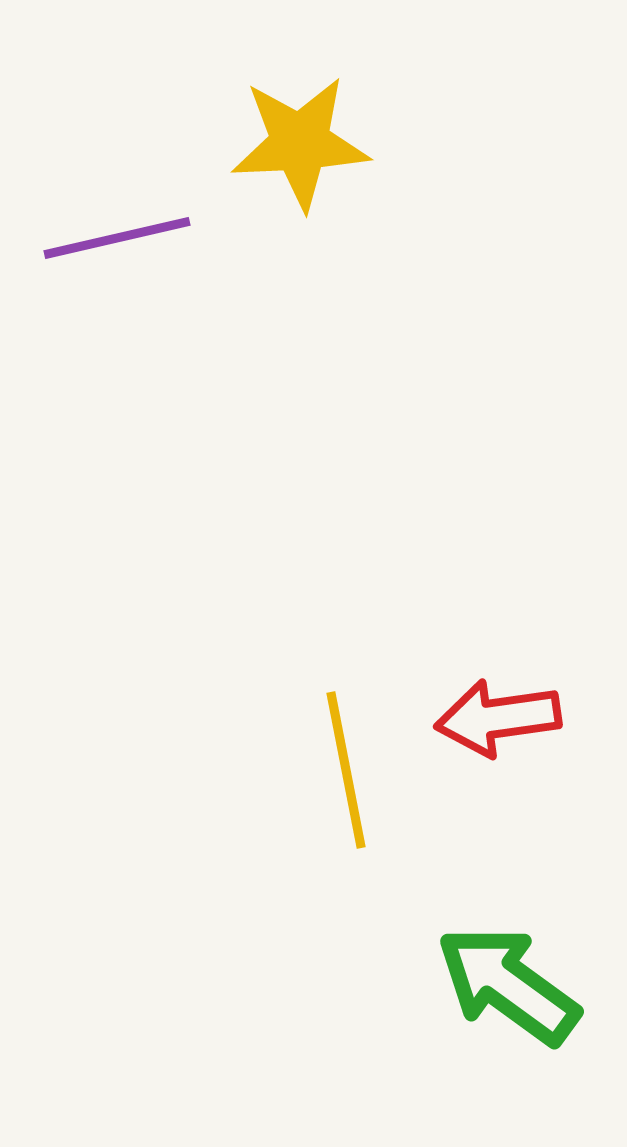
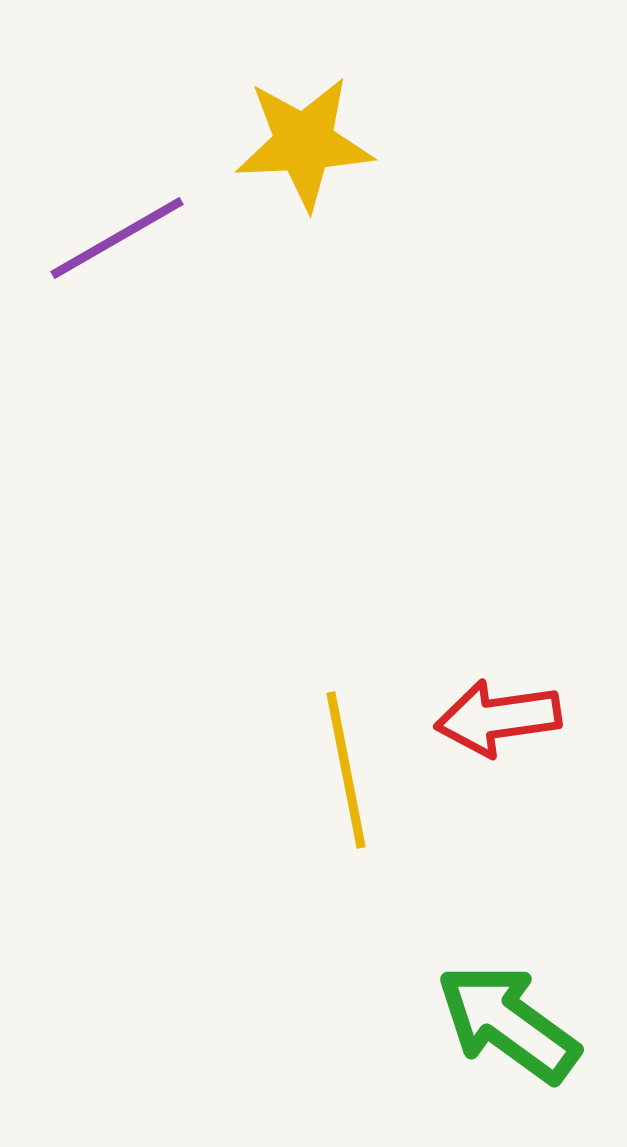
yellow star: moved 4 px right
purple line: rotated 17 degrees counterclockwise
green arrow: moved 38 px down
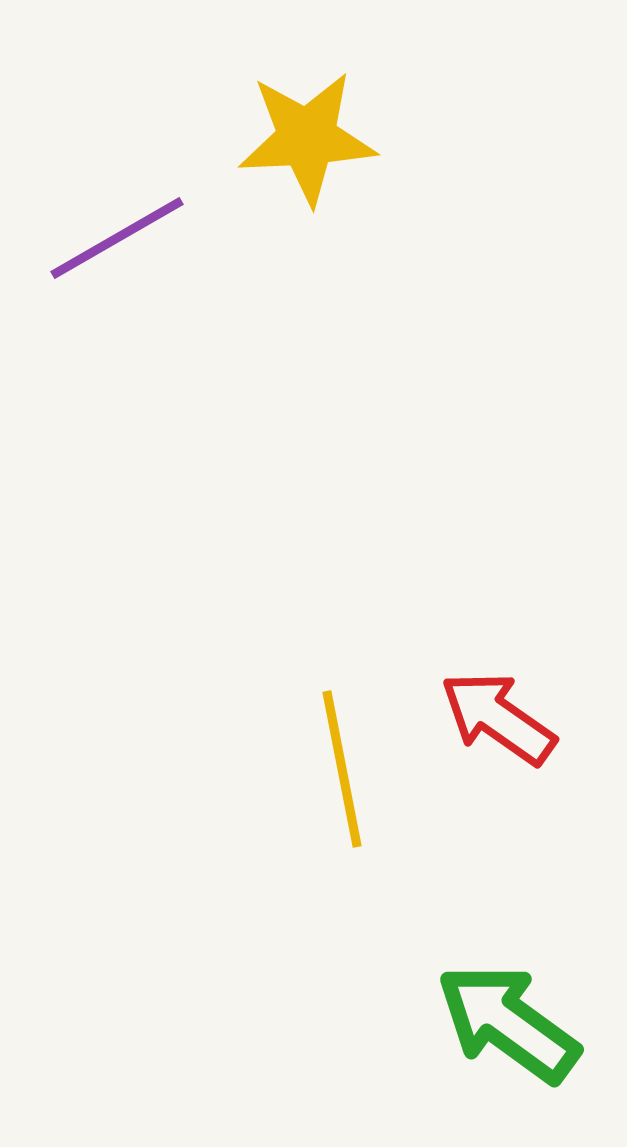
yellow star: moved 3 px right, 5 px up
red arrow: rotated 43 degrees clockwise
yellow line: moved 4 px left, 1 px up
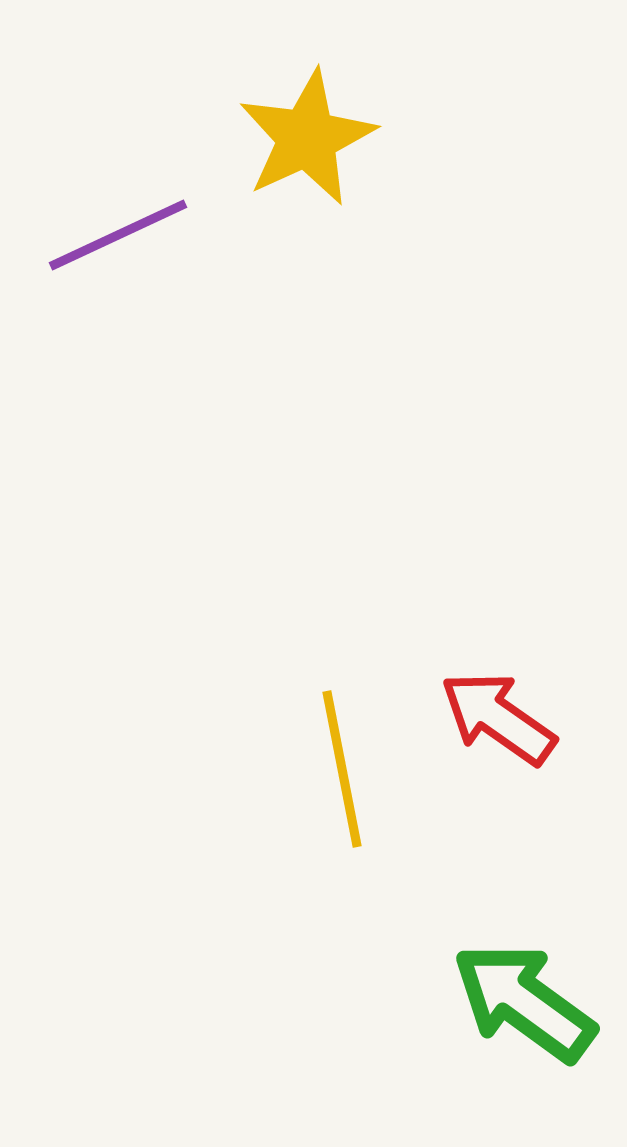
yellow star: rotated 22 degrees counterclockwise
purple line: moved 1 px right, 3 px up; rotated 5 degrees clockwise
green arrow: moved 16 px right, 21 px up
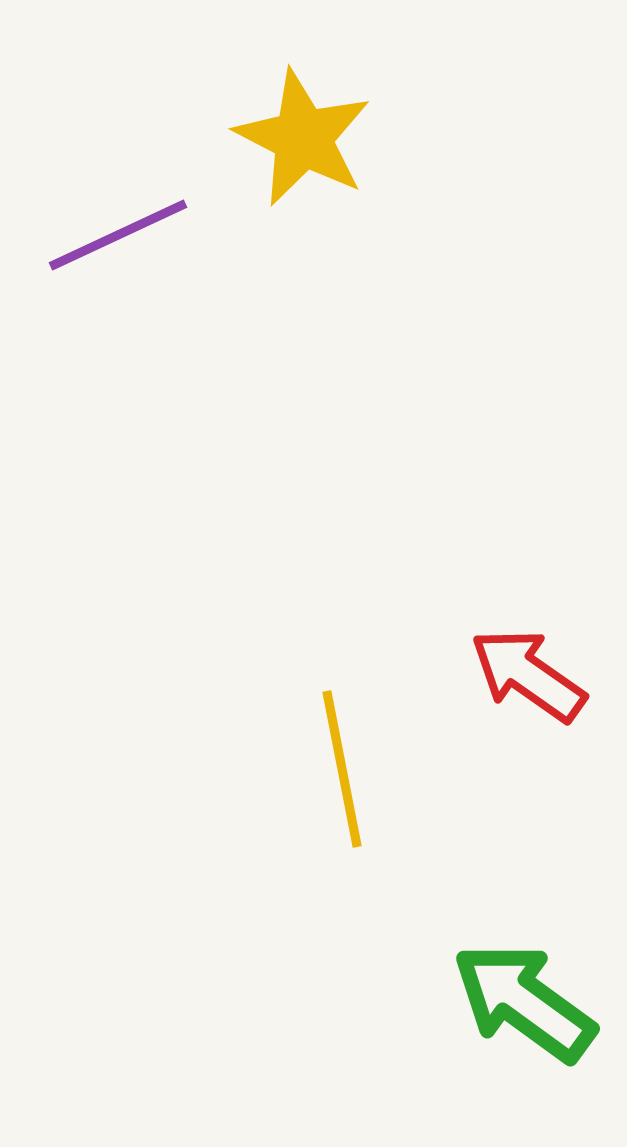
yellow star: moved 4 px left; rotated 20 degrees counterclockwise
red arrow: moved 30 px right, 43 px up
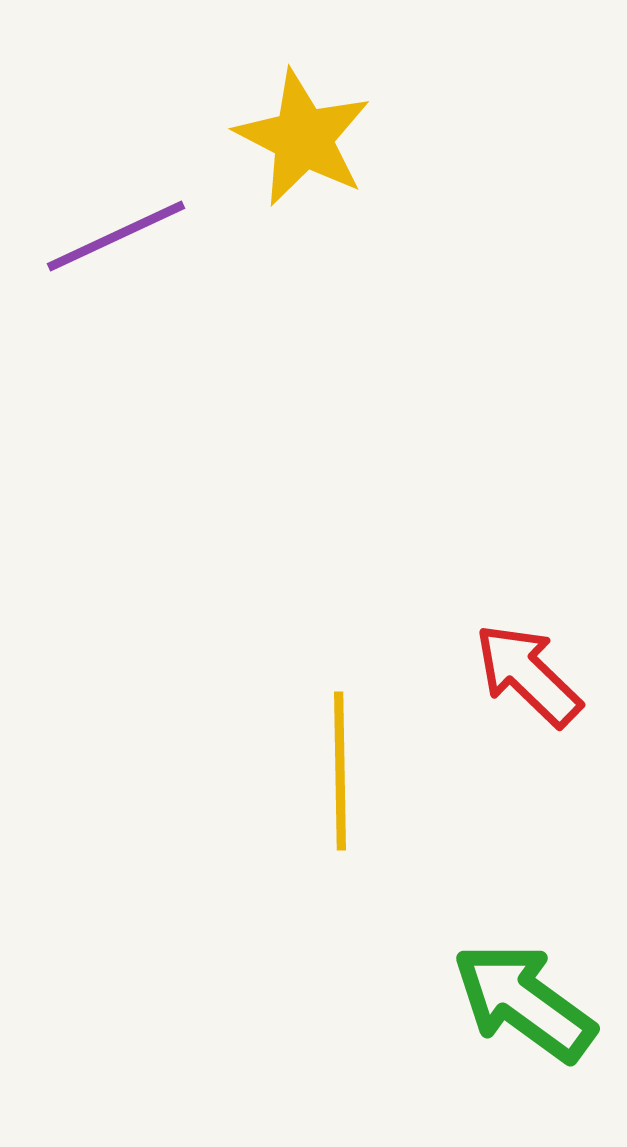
purple line: moved 2 px left, 1 px down
red arrow: rotated 9 degrees clockwise
yellow line: moved 2 px left, 2 px down; rotated 10 degrees clockwise
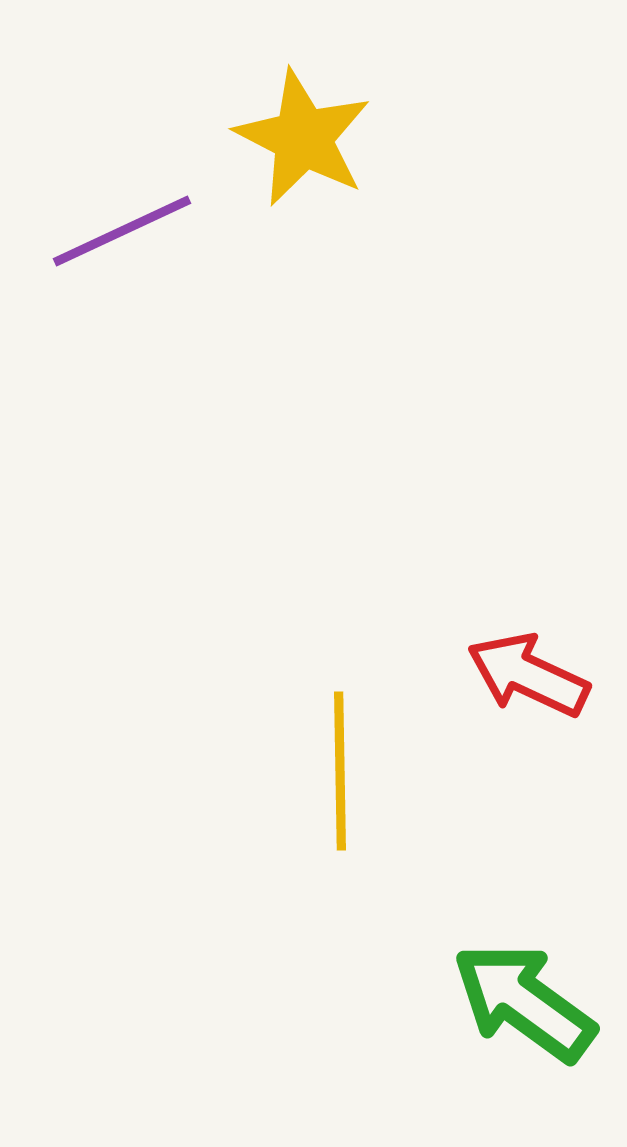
purple line: moved 6 px right, 5 px up
red arrow: rotated 19 degrees counterclockwise
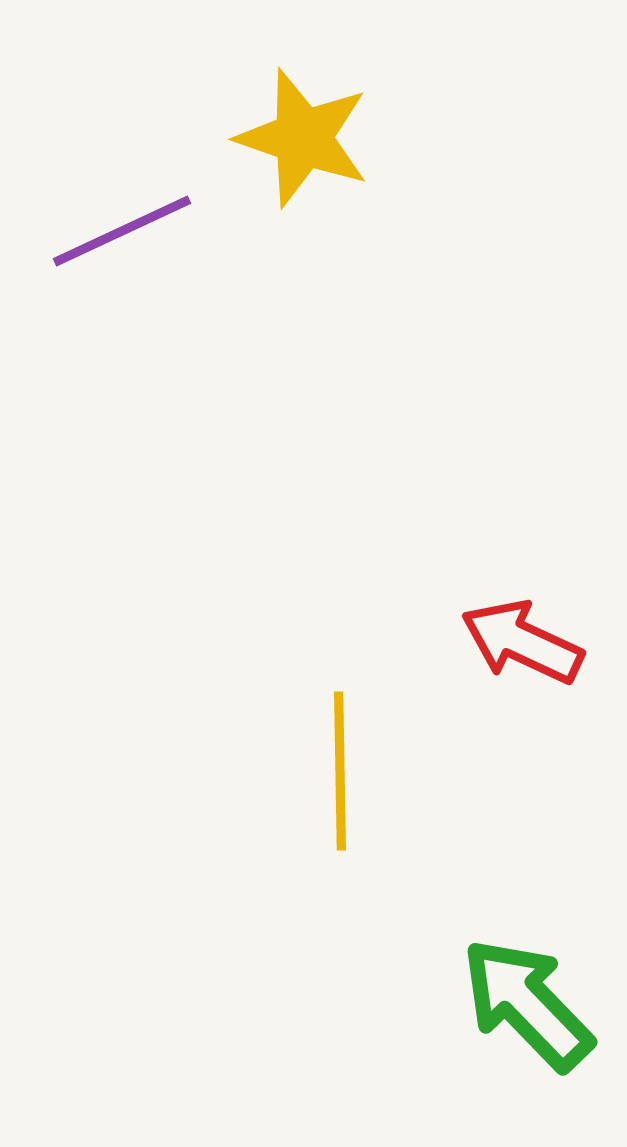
yellow star: rotated 8 degrees counterclockwise
red arrow: moved 6 px left, 33 px up
green arrow: moved 3 px right, 2 px down; rotated 10 degrees clockwise
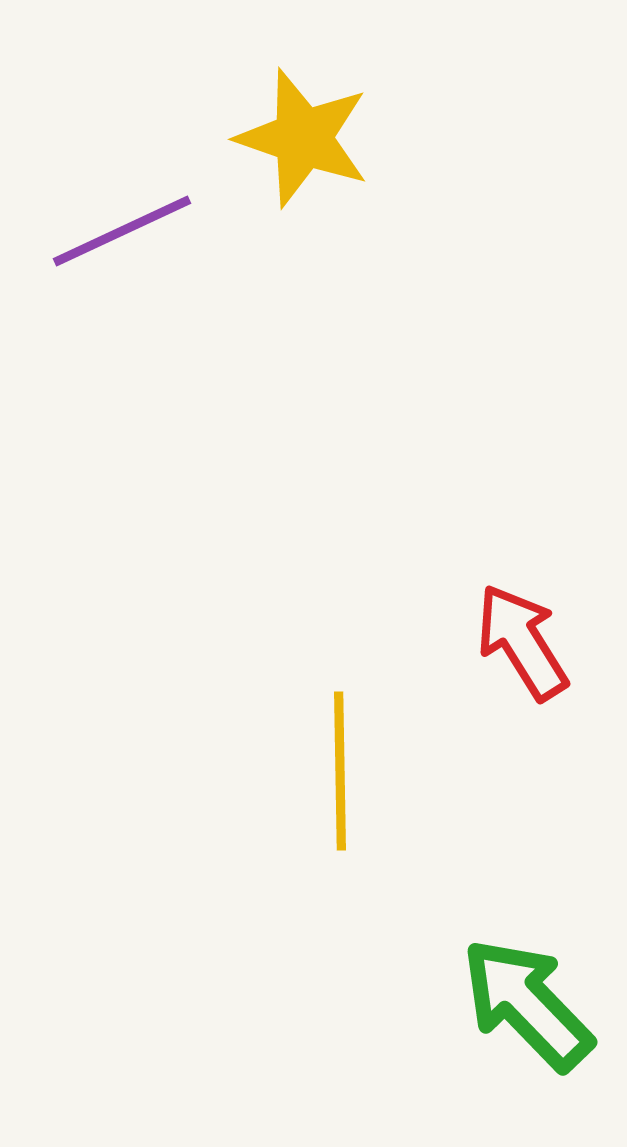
red arrow: rotated 33 degrees clockwise
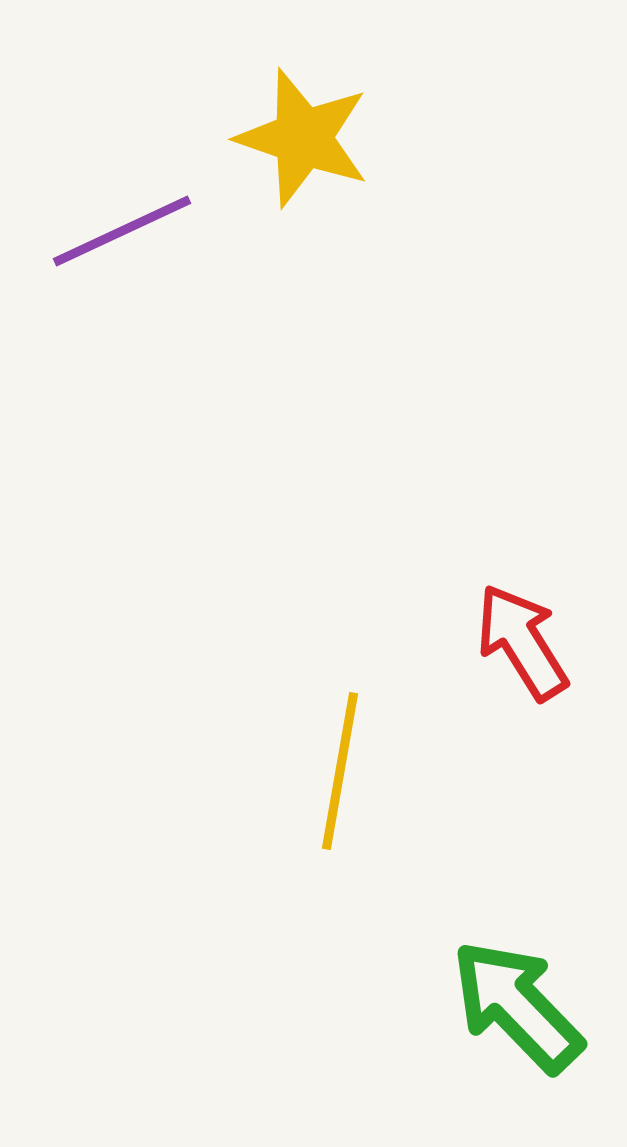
yellow line: rotated 11 degrees clockwise
green arrow: moved 10 px left, 2 px down
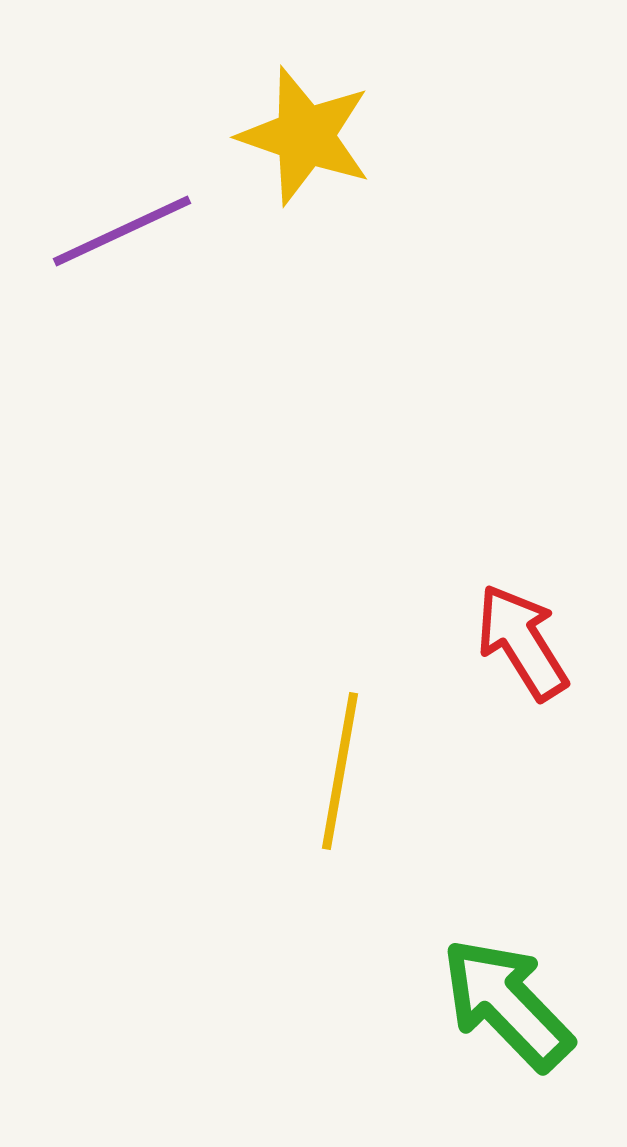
yellow star: moved 2 px right, 2 px up
green arrow: moved 10 px left, 2 px up
